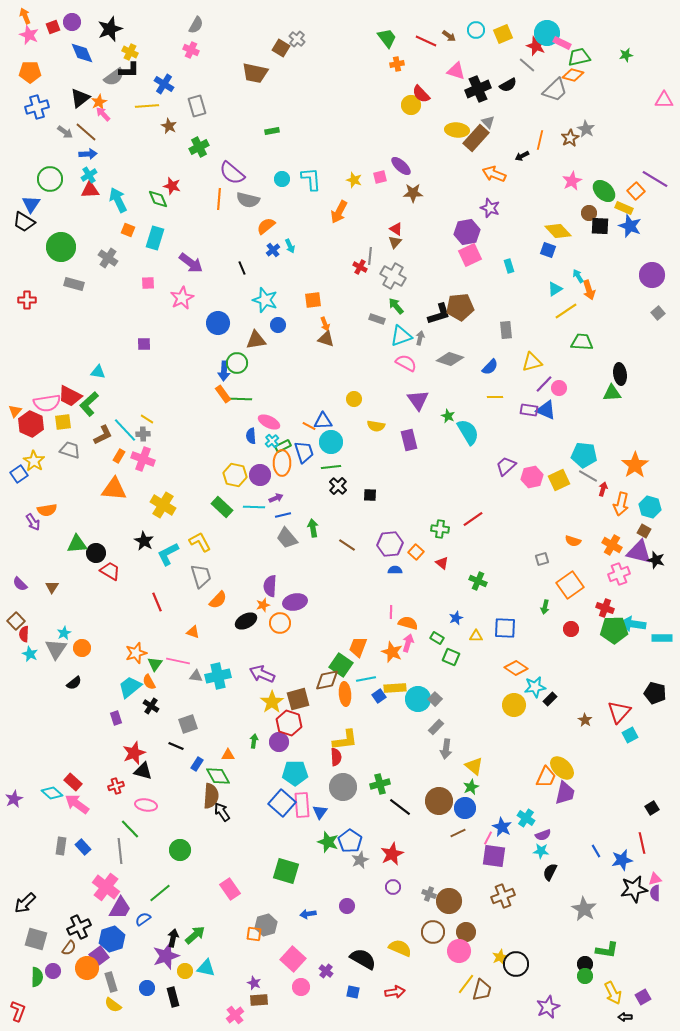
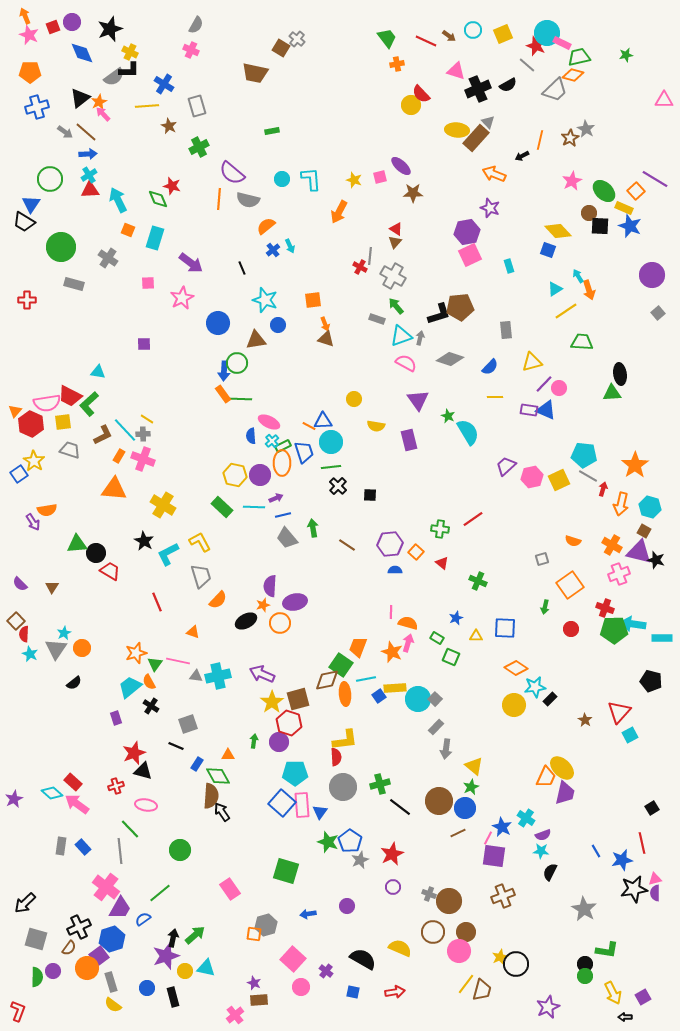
cyan circle at (476, 30): moved 3 px left
black pentagon at (655, 693): moved 4 px left, 12 px up
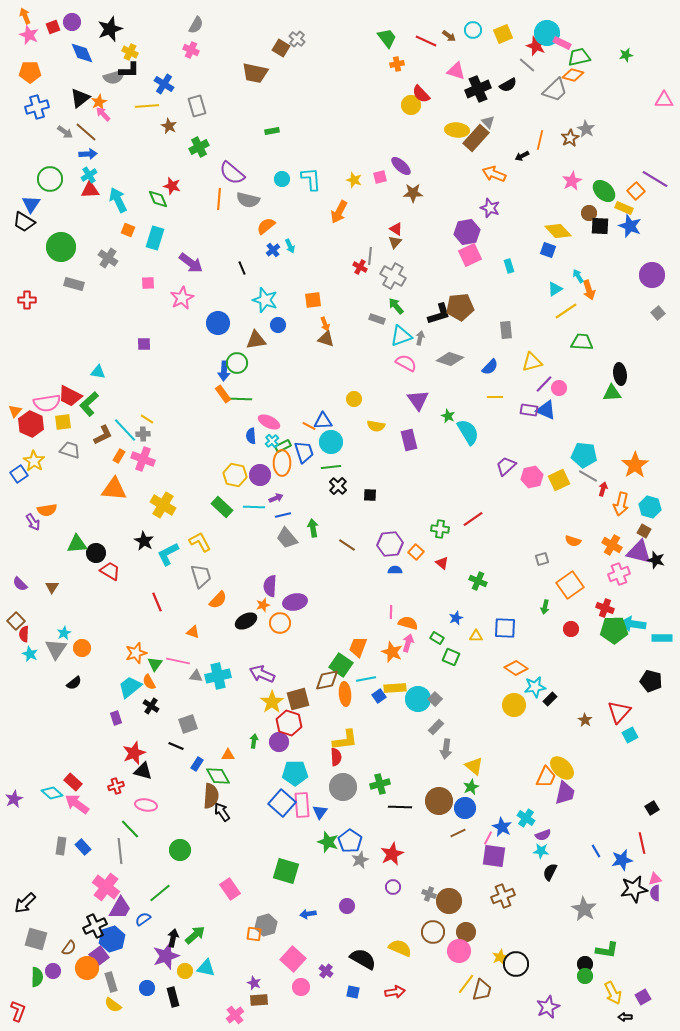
gray semicircle at (114, 77): rotated 20 degrees clockwise
black line at (400, 807): rotated 35 degrees counterclockwise
black cross at (79, 927): moved 16 px right, 1 px up
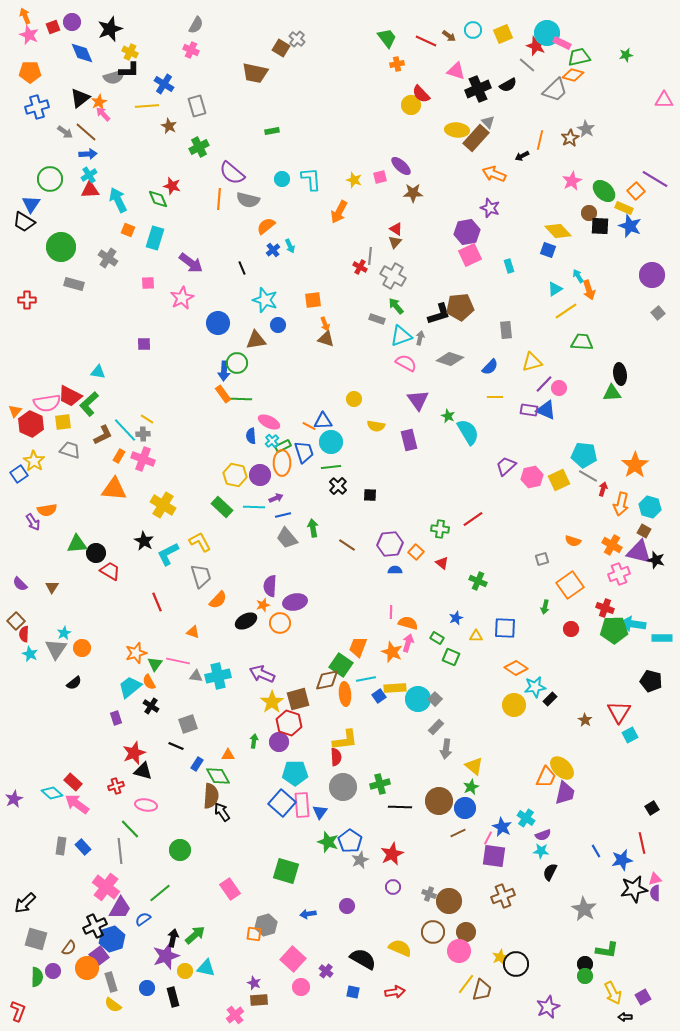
red triangle at (619, 712): rotated 10 degrees counterclockwise
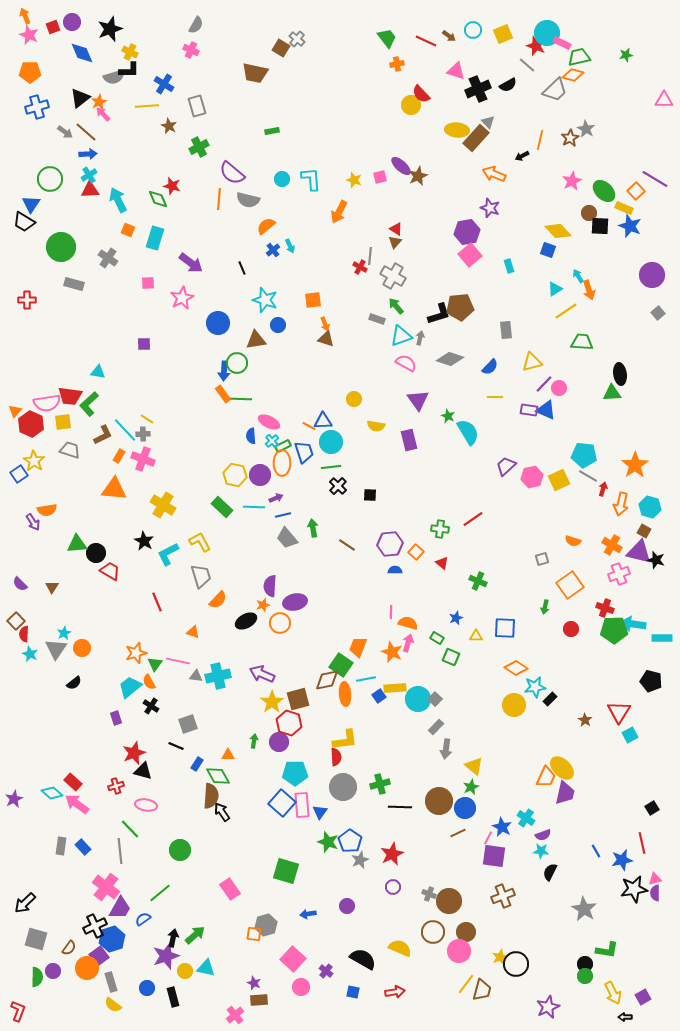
brown star at (413, 193): moved 5 px right, 17 px up; rotated 24 degrees counterclockwise
pink square at (470, 255): rotated 15 degrees counterclockwise
red trapezoid at (70, 396): rotated 20 degrees counterclockwise
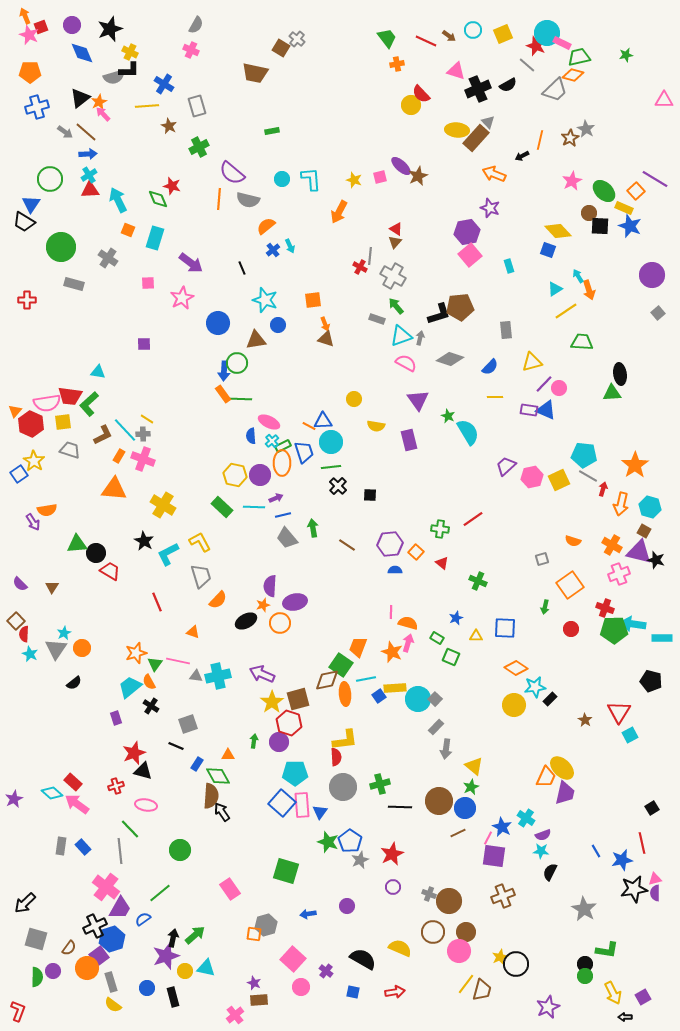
purple circle at (72, 22): moved 3 px down
red square at (53, 27): moved 12 px left
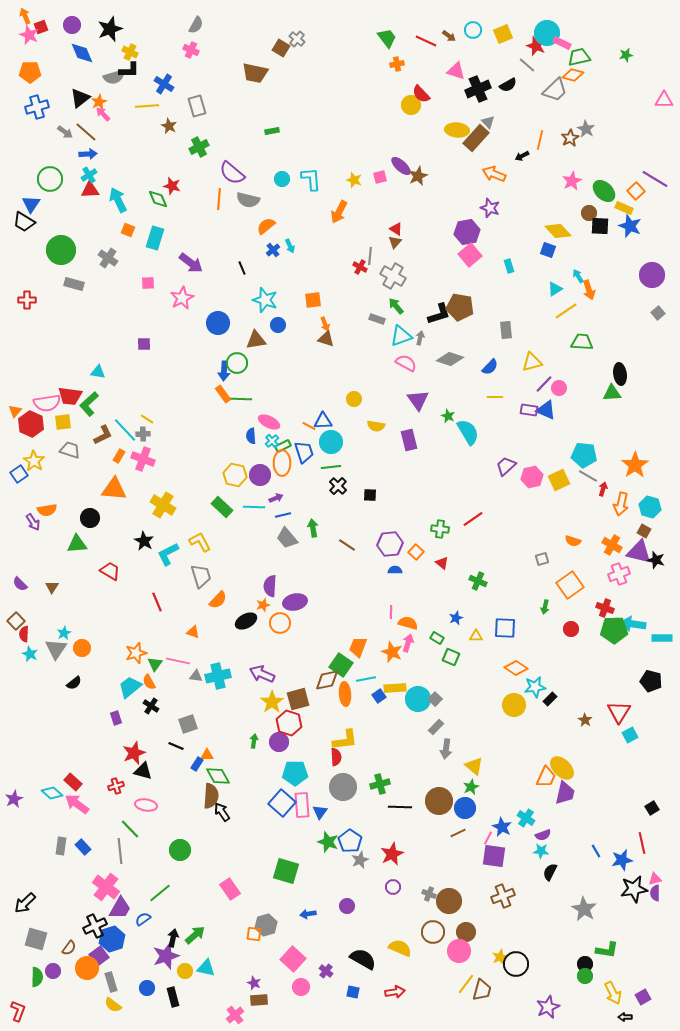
green circle at (61, 247): moved 3 px down
brown pentagon at (460, 307): rotated 16 degrees clockwise
black circle at (96, 553): moved 6 px left, 35 px up
orange triangle at (228, 755): moved 21 px left
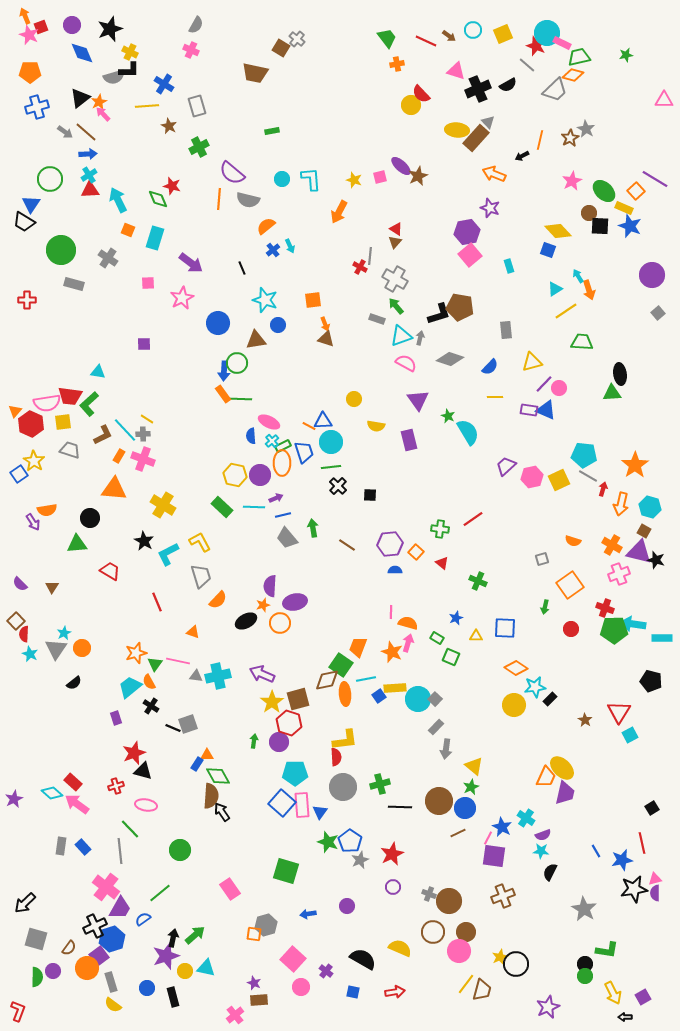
gray cross at (393, 276): moved 2 px right, 3 px down
black line at (176, 746): moved 3 px left, 18 px up
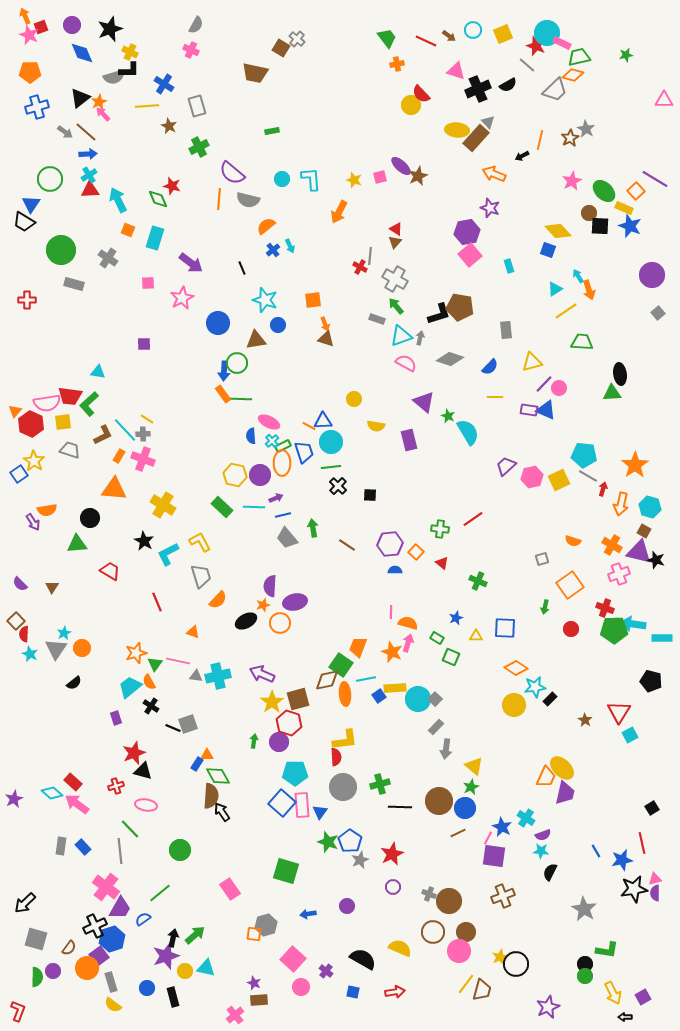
purple triangle at (418, 400): moved 6 px right, 2 px down; rotated 15 degrees counterclockwise
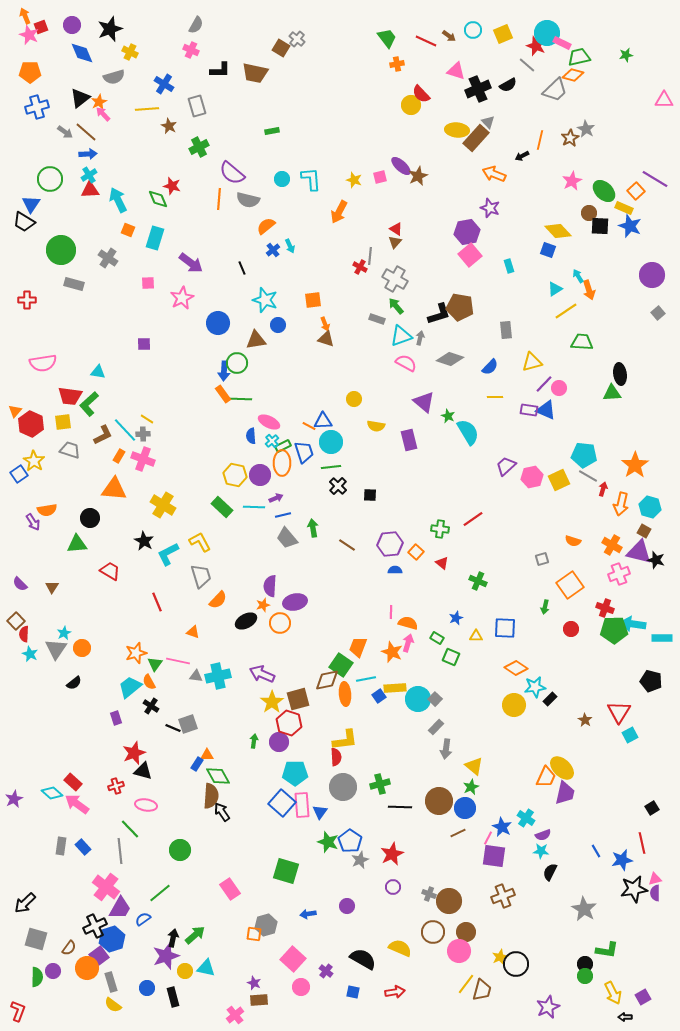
black L-shape at (129, 70): moved 91 px right
yellow line at (147, 106): moved 3 px down
pink semicircle at (47, 403): moved 4 px left, 40 px up
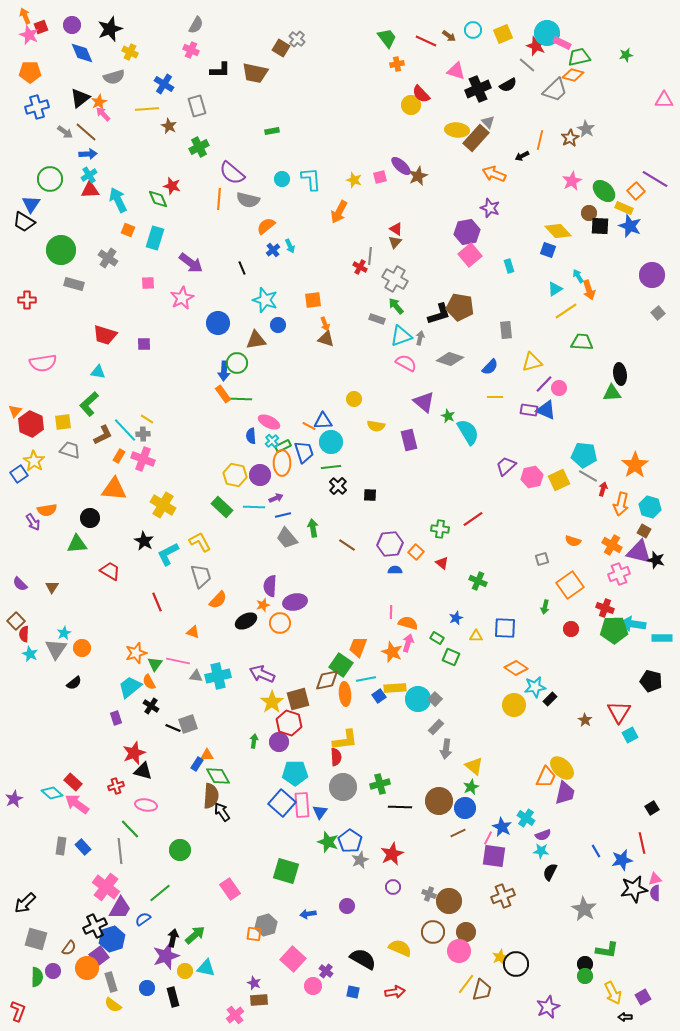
red trapezoid at (70, 396): moved 35 px right, 61 px up; rotated 10 degrees clockwise
pink circle at (301, 987): moved 12 px right, 1 px up
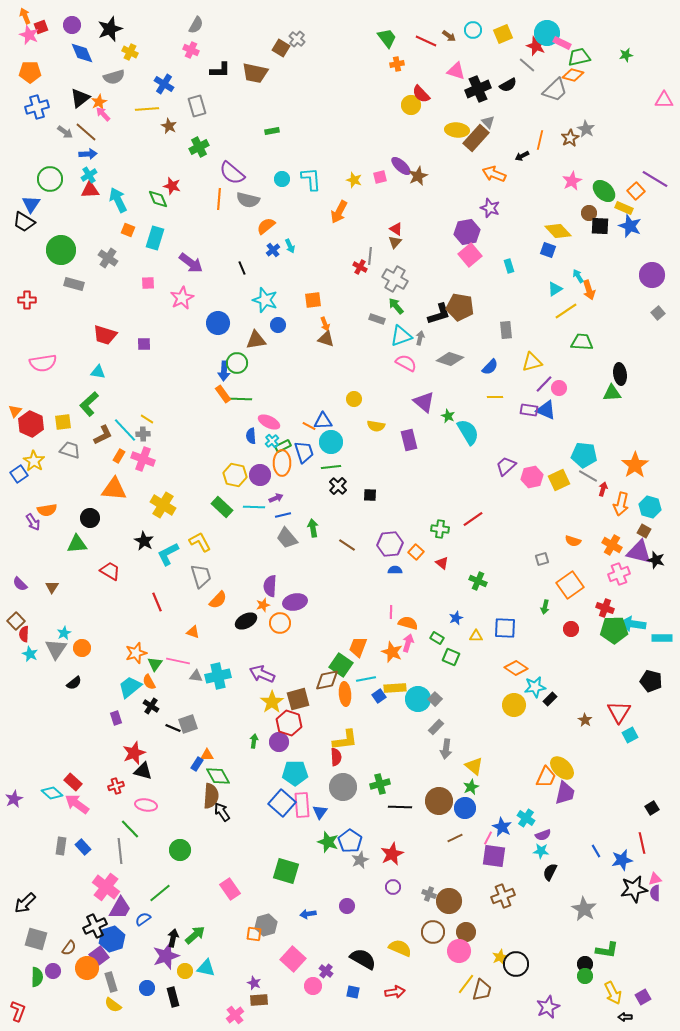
brown line at (458, 833): moved 3 px left, 5 px down
